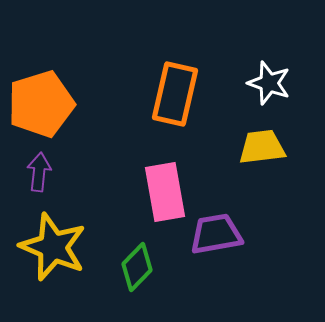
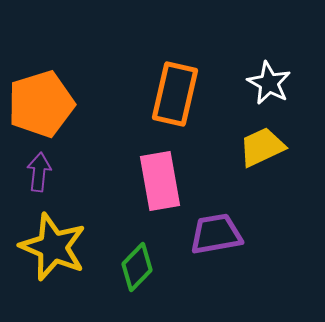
white star: rotated 9 degrees clockwise
yellow trapezoid: rotated 18 degrees counterclockwise
pink rectangle: moved 5 px left, 11 px up
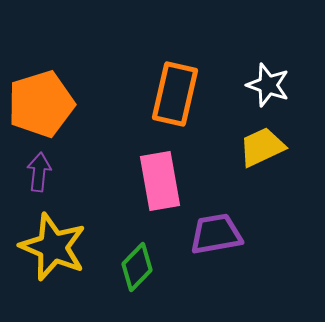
white star: moved 1 px left, 2 px down; rotated 9 degrees counterclockwise
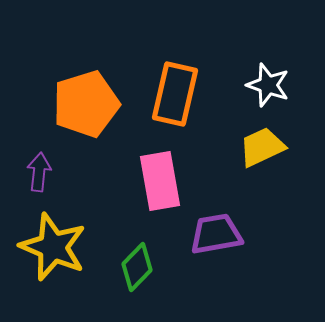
orange pentagon: moved 45 px right
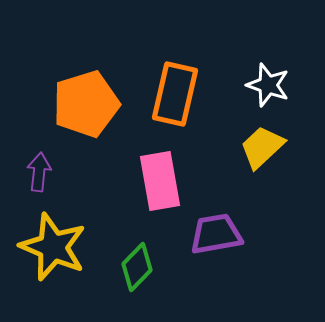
yellow trapezoid: rotated 18 degrees counterclockwise
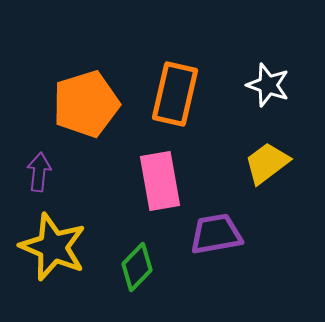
yellow trapezoid: moved 5 px right, 16 px down; rotated 6 degrees clockwise
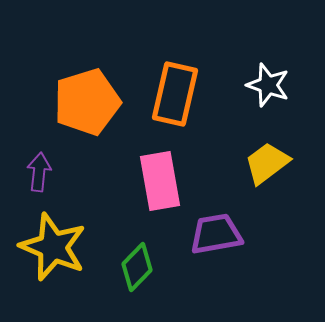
orange pentagon: moved 1 px right, 2 px up
